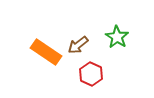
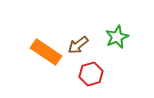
green star: rotated 15 degrees clockwise
red hexagon: rotated 20 degrees clockwise
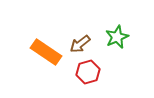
brown arrow: moved 2 px right, 1 px up
red hexagon: moved 3 px left, 2 px up
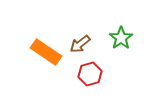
green star: moved 4 px right, 1 px down; rotated 10 degrees counterclockwise
red hexagon: moved 2 px right, 2 px down
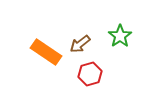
green star: moved 1 px left, 2 px up
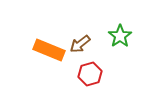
orange rectangle: moved 3 px right, 2 px up; rotated 12 degrees counterclockwise
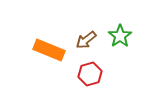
brown arrow: moved 6 px right, 4 px up
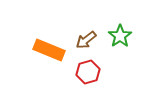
red hexagon: moved 2 px left, 2 px up
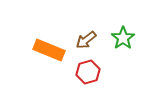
green star: moved 3 px right, 2 px down
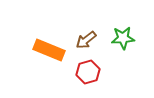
green star: rotated 30 degrees clockwise
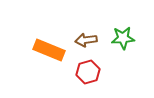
brown arrow: rotated 30 degrees clockwise
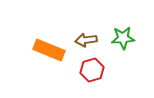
red hexagon: moved 4 px right, 2 px up
